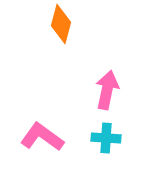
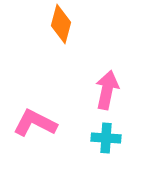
pink L-shape: moved 7 px left, 14 px up; rotated 9 degrees counterclockwise
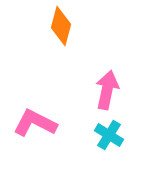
orange diamond: moved 2 px down
cyan cross: moved 3 px right, 3 px up; rotated 28 degrees clockwise
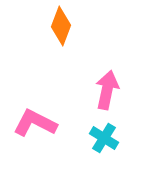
orange diamond: rotated 6 degrees clockwise
cyan cross: moved 5 px left, 3 px down
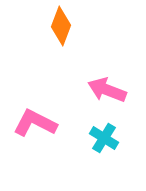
pink arrow: rotated 81 degrees counterclockwise
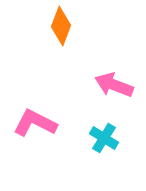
pink arrow: moved 7 px right, 5 px up
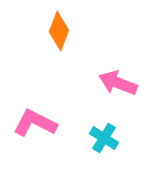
orange diamond: moved 2 px left, 5 px down
pink arrow: moved 4 px right, 2 px up
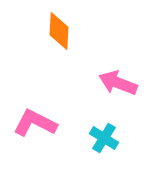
orange diamond: rotated 18 degrees counterclockwise
